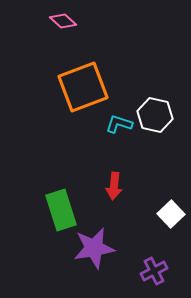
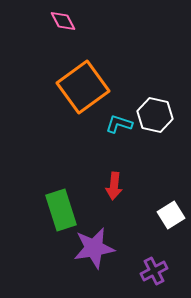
pink diamond: rotated 20 degrees clockwise
orange square: rotated 15 degrees counterclockwise
white square: moved 1 px down; rotated 12 degrees clockwise
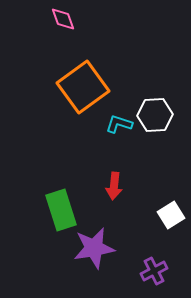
pink diamond: moved 2 px up; rotated 8 degrees clockwise
white hexagon: rotated 16 degrees counterclockwise
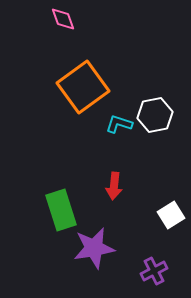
white hexagon: rotated 8 degrees counterclockwise
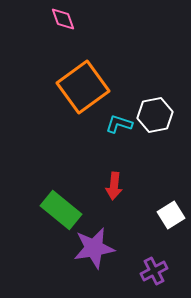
green rectangle: rotated 33 degrees counterclockwise
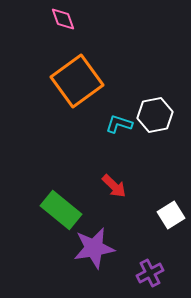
orange square: moved 6 px left, 6 px up
red arrow: rotated 52 degrees counterclockwise
purple cross: moved 4 px left, 2 px down
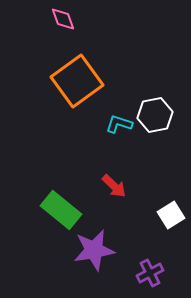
purple star: moved 2 px down
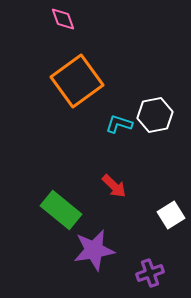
purple cross: rotated 8 degrees clockwise
